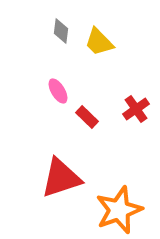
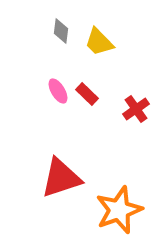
red rectangle: moved 23 px up
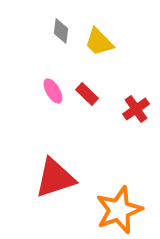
pink ellipse: moved 5 px left
red triangle: moved 6 px left
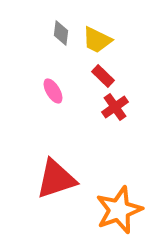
gray diamond: moved 2 px down
yellow trapezoid: moved 2 px left, 2 px up; rotated 20 degrees counterclockwise
red rectangle: moved 16 px right, 18 px up
red cross: moved 21 px left, 2 px up
red triangle: moved 1 px right, 1 px down
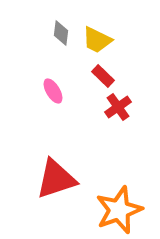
red cross: moved 3 px right
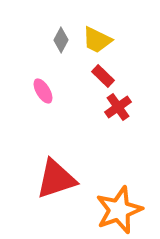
gray diamond: moved 7 px down; rotated 20 degrees clockwise
pink ellipse: moved 10 px left
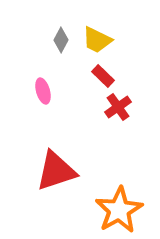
pink ellipse: rotated 15 degrees clockwise
red triangle: moved 8 px up
orange star: rotated 9 degrees counterclockwise
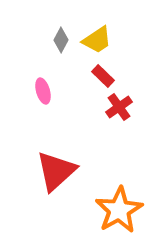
yellow trapezoid: rotated 60 degrees counterclockwise
red cross: moved 1 px right
red triangle: rotated 24 degrees counterclockwise
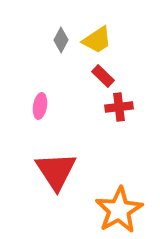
pink ellipse: moved 3 px left, 15 px down; rotated 25 degrees clockwise
red cross: rotated 28 degrees clockwise
red triangle: rotated 21 degrees counterclockwise
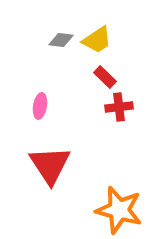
gray diamond: rotated 70 degrees clockwise
red rectangle: moved 2 px right, 1 px down
red triangle: moved 6 px left, 6 px up
orange star: rotated 27 degrees counterclockwise
